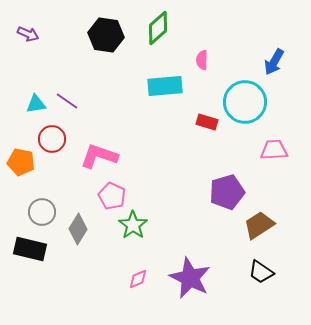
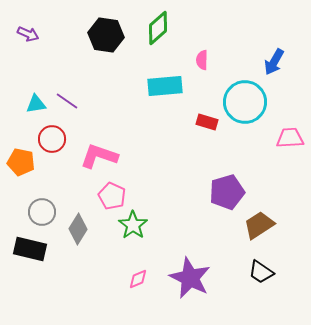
pink trapezoid: moved 16 px right, 12 px up
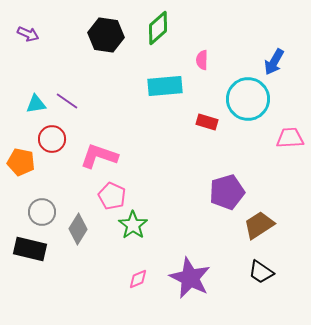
cyan circle: moved 3 px right, 3 px up
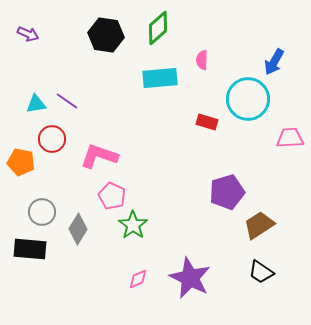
cyan rectangle: moved 5 px left, 8 px up
black rectangle: rotated 8 degrees counterclockwise
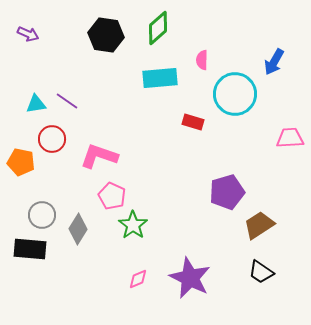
cyan circle: moved 13 px left, 5 px up
red rectangle: moved 14 px left
gray circle: moved 3 px down
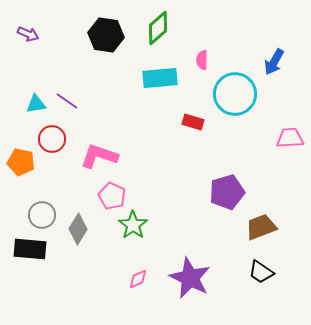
brown trapezoid: moved 2 px right, 2 px down; rotated 12 degrees clockwise
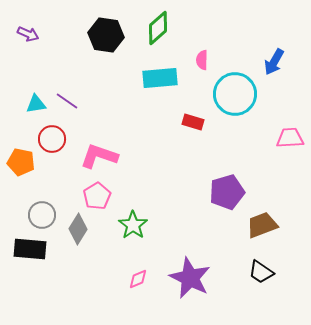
pink pentagon: moved 15 px left; rotated 16 degrees clockwise
brown trapezoid: moved 1 px right, 2 px up
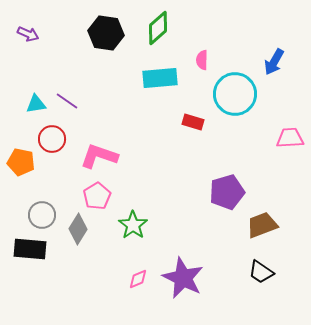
black hexagon: moved 2 px up
purple star: moved 7 px left
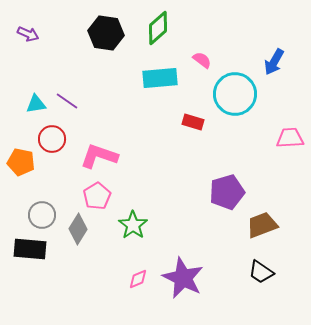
pink semicircle: rotated 126 degrees clockwise
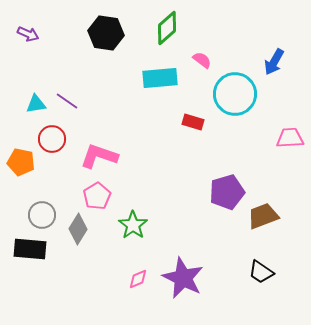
green diamond: moved 9 px right
brown trapezoid: moved 1 px right, 9 px up
